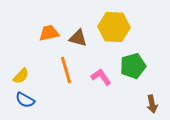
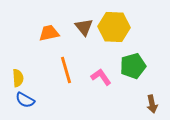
brown triangle: moved 6 px right, 11 px up; rotated 36 degrees clockwise
yellow semicircle: moved 3 px left, 2 px down; rotated 48 degrees counterclockwise
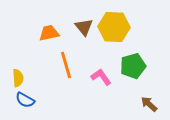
orange line: moved 5 px up
brown arrow: moved 3 px left; rotated 144 degrees clockwise
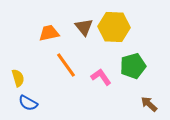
orange line: rotated 20 degrees counterclockwise
yellow semicircle: rotated 12 degrees counterclockwise
blue semicircle: moved 3 px right, 3 px down
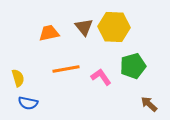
orange line: moved 4 px down; rotated 64 degrees counterclockwise
blue semicircle: rotated 18 degrees counterclockwise
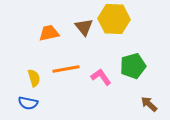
yellow hexagon: moved 8 px up
yellow semicircle: moved 16 px right
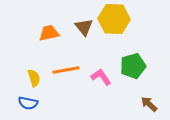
orange line: moved 1 px down
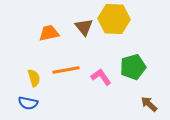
green pentagon: moved 1 px down
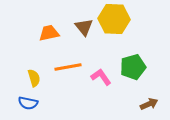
orange line: moved 2 px right, 3 px up
brown arrow: rotated 114 degrees clockwise
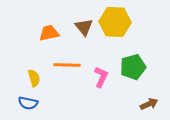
yellow hexagon: moved 1 px right, 3 px down
orange line: moved 1 px left, 2 px up; rotated 12 degrees clockwise
pink L-shape: rotated 60 degrees clockwise
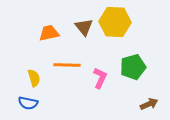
pink L-shape: moved 1 px left, 1 px down
